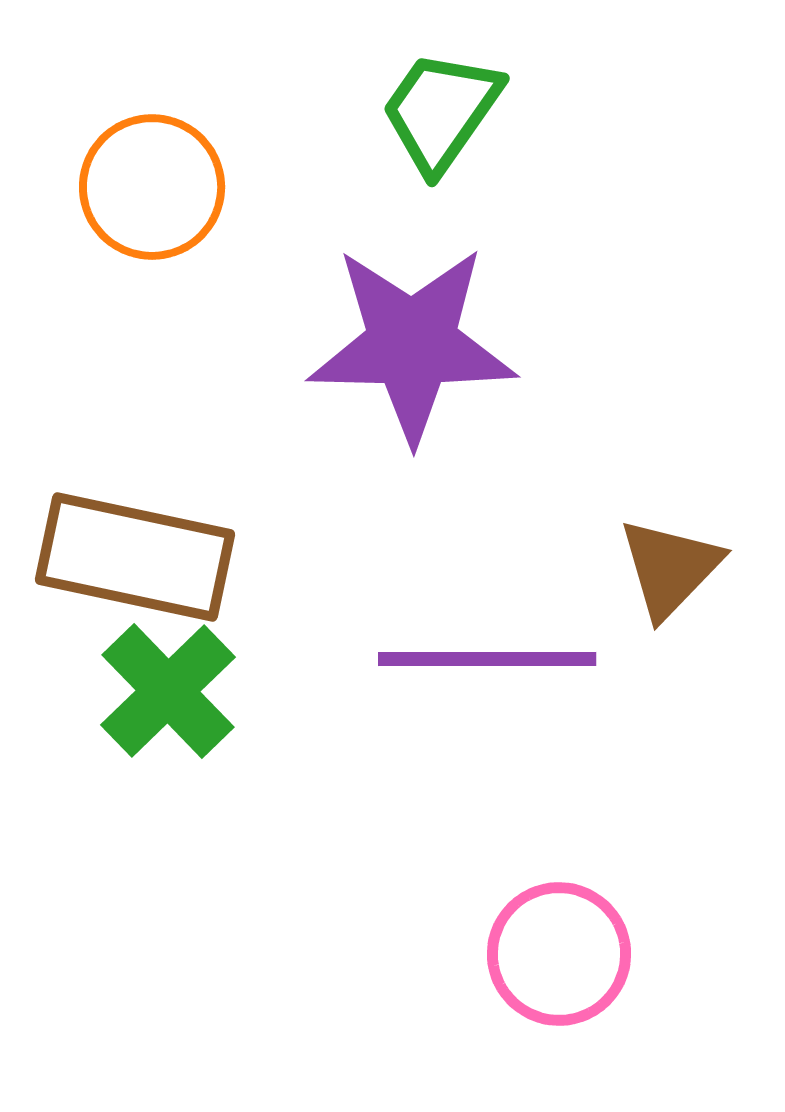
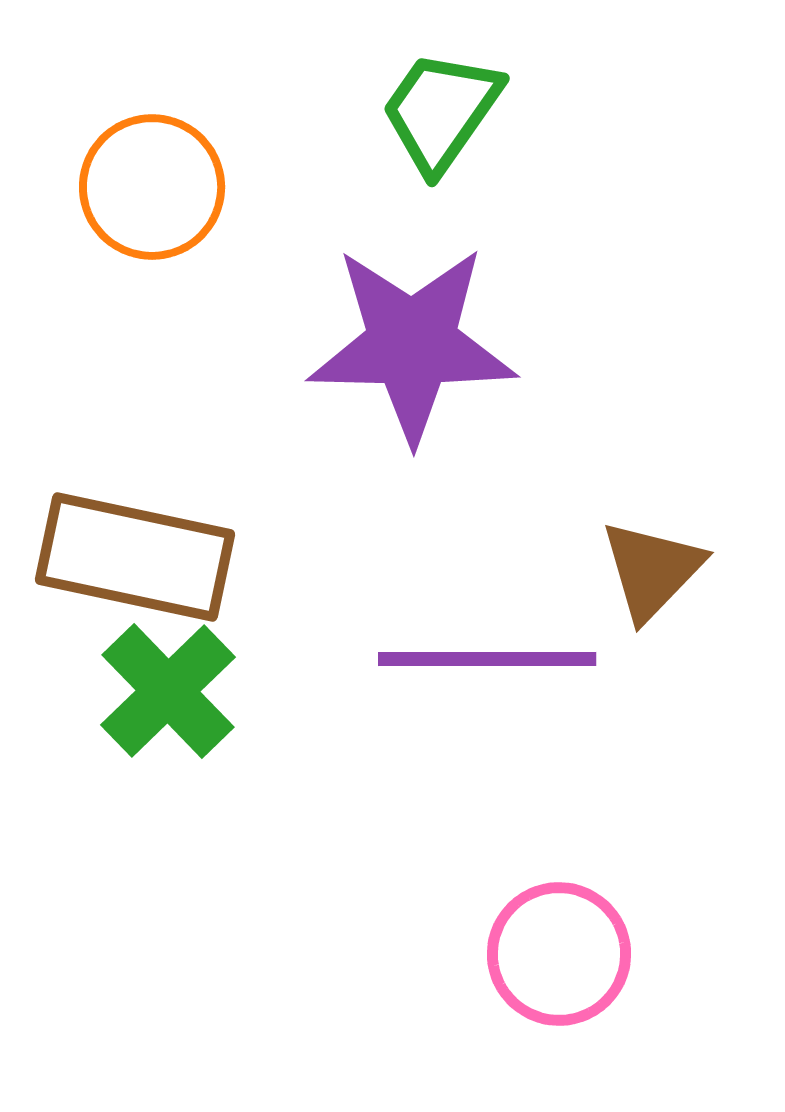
brown triangle: moved 18 px left, 2 px down
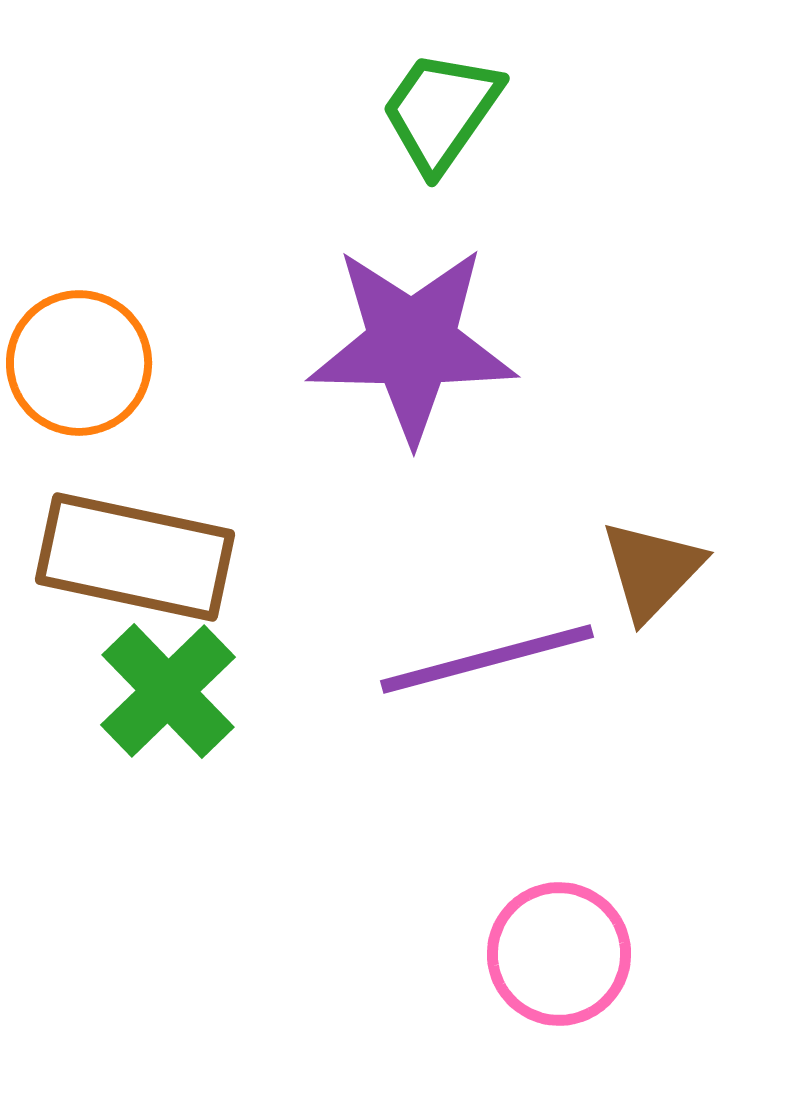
orange circle: moved 73 px left, 176 px down
purple line: rotated 15 degrees counterclockwise
